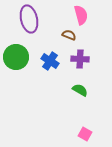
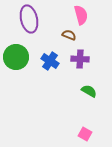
green semicircle: moved 9 px right, 1 px down
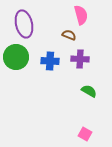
purple ellipse: moved 5 px left, 5 px down
blue cross: rotated 30 degrees counterclockwise
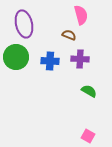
pink square: moved 3 px right, 2 px down
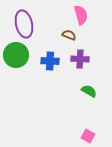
green circle: moved 2 px up
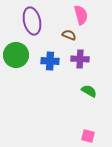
purple ellipse: moved 8 px right, 3 px up
pink square: rotated 16 degrees counterclockwise
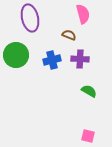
pink semicircle: moved 2 px right, 1 px up
purple ellipse: moved 2 px left, 3 px up
blue cross: moved 2 px right, 1 px up; rotated 18 degrees counterclockwise
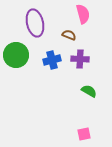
purple ellipse: moved 5 px right, 5 px down
pink square: moved 4 px left, 2 px up; rotated 24 degrees counterclockwise
